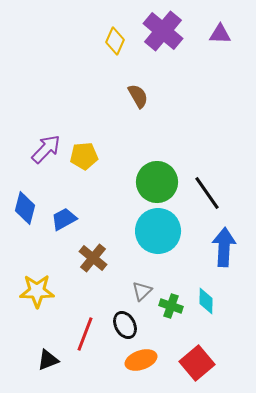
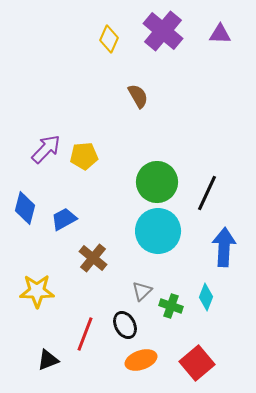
yellow diamond: moved 6 px left, 2 px up
black line: rotated 60 degrees clockwise
cyan diamond: moved 4 px up; rotated 20 degrees clockwise
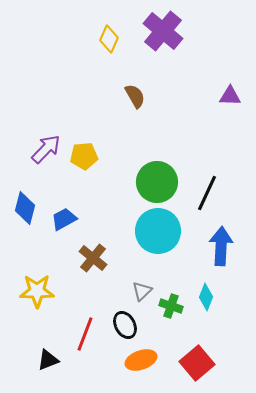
purple triangle: moved 10 px right, 62 px down
brown semicircle: moved 3 px left
blue arrow: moved 3 px left, 1 px up
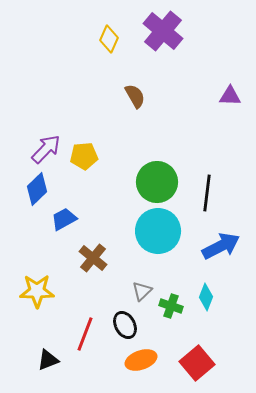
black line: rotated 18 degrees counterclockwise
blue diamond: moved 12 px right, 19 px up; rotated 32 degrees clockwise
blue arrow: rotated 60 degrees clockwise
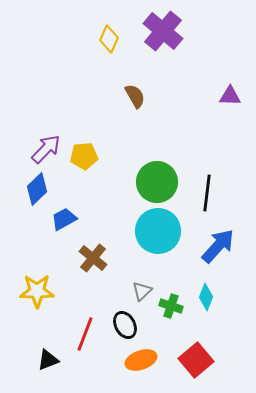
blue arrow: moved 3 px left; rotated 21 degrees counterclockwise
red square: moved 1 px left, 3 px up
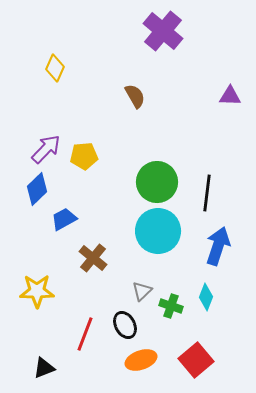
yellow diamond: moved 54 px left, 29 px down
blue arrow: rotated 24 degrees counterclockwise
black triangle: moved 4 px left, 8 px down
